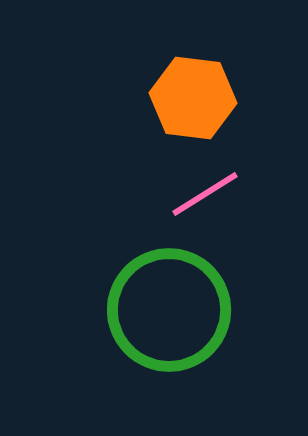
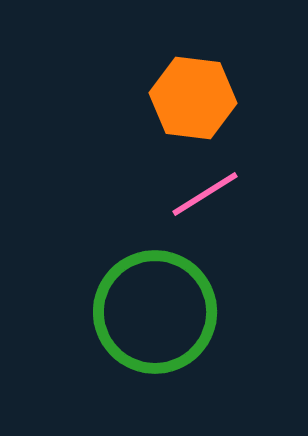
green circle: moved 14 px left, 2 px down
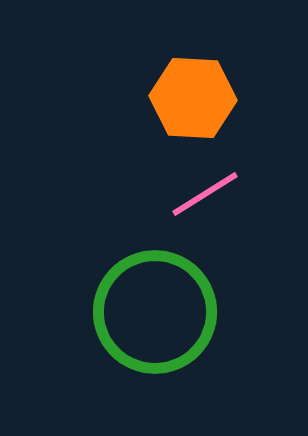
orange hexagon: rotated 4 degrees counterclockwise
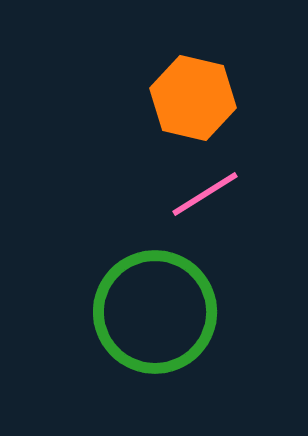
orange hexagon: rotated 10 degrees clockwise
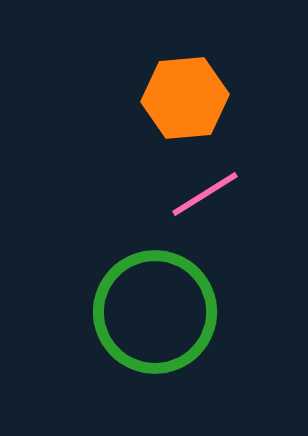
orange hexagon: moved 8 px left; rotated 18 degrees counterclockwise
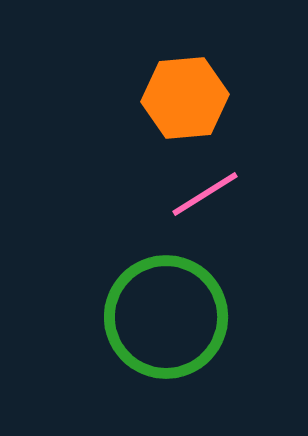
green circle: moved 11 px right, 5 px down
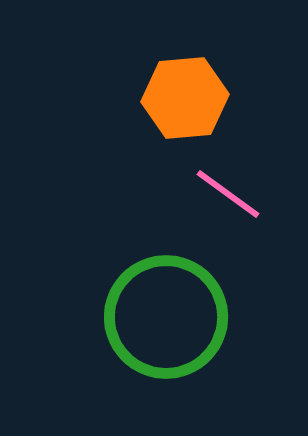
pink line: moved 23 px right; rotated 68 degrees clockwise
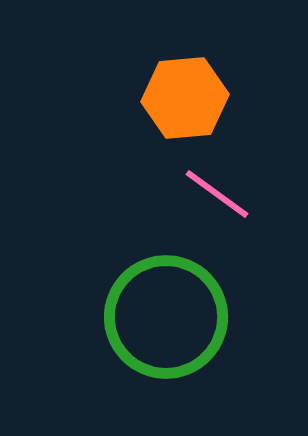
pink line: moved 11 px left
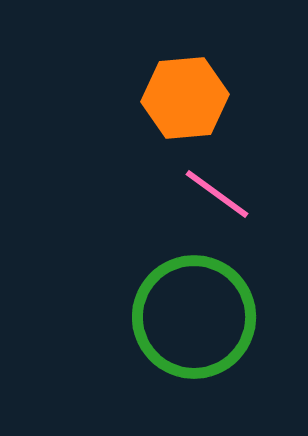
green circle: moved 28 px right
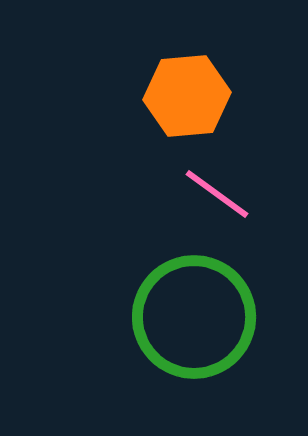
orange hexagon: moved 2 px right, 2 px up
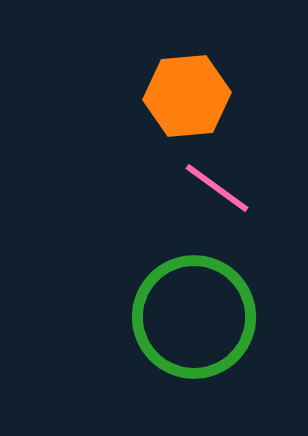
pink line: moved 6 px up
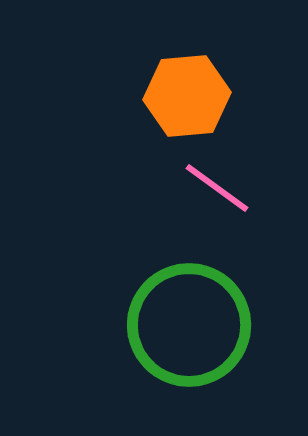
green circle: moved 5 px left, 8 px down
